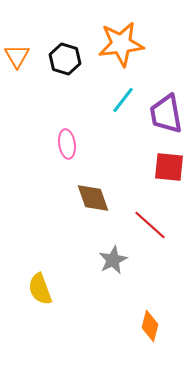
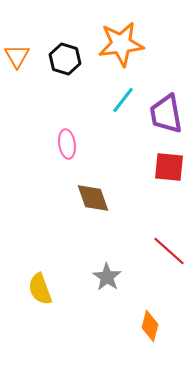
red line: moved 19 px right, 26 px down
gray star: moved 6 px left, 17 px down; rotated 12 degrees counterclockwise
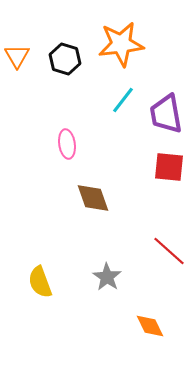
yellow semicircle: moved 7 px up
orange diamond: rotated 40 degrees counterclockwise
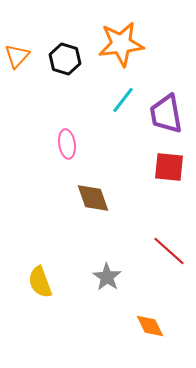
orange triangle: rotated 12 degrees clockwise
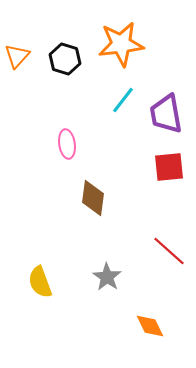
red square: rotated 12 degrees counterclockwise
brown diamond: rotated 27 degrees clockwise
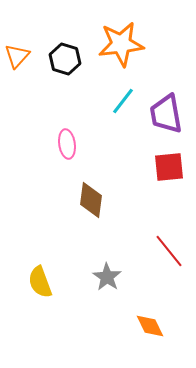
cyan line: moved 1 px down
brown diamond: moved 2 px left, 2 px down
red line: rotated 9 degrees clockwise
